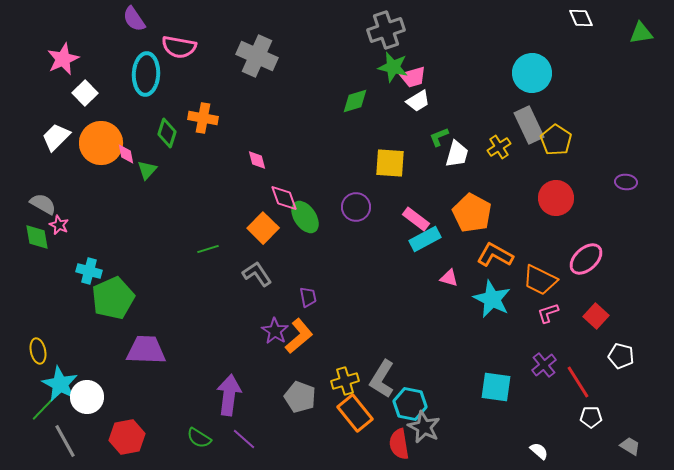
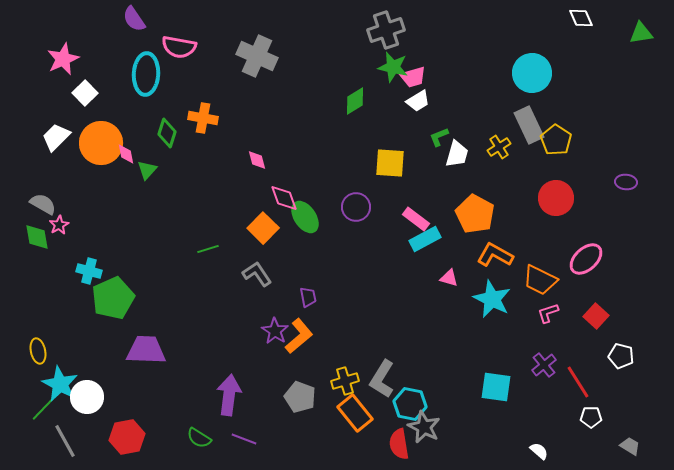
green diamond at (355, 101): rotated 16 degrees counterclockwise
orange pentagon at (472, 213): moved 3 px right, 1 px down
pink star at (59, 225): rotated 18 degrees clockwise
purple line at (244, 439): rotated 20 degrees counterclockwise
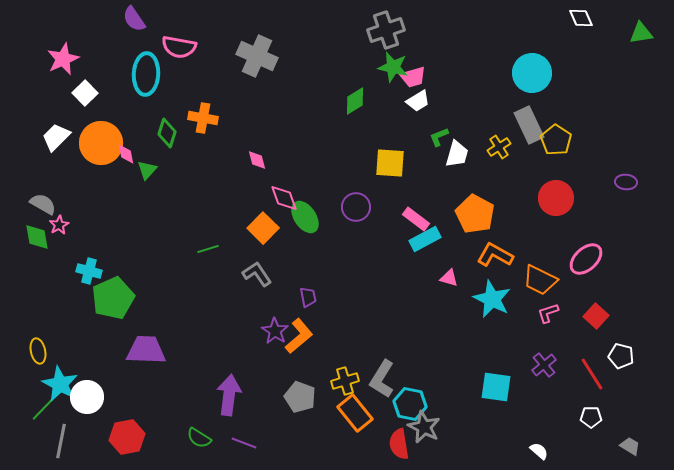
red line at (578, 382): moved 14 px right, 8 px up
purple line at (244, 439): moved 4 px down
gray line at (65, 441): moved 4 px left; rotated 40 degrees clockwise
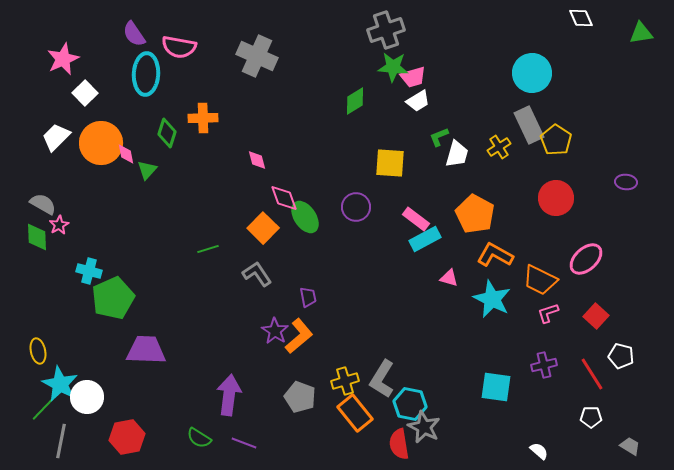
purple semicircle at (134, 19): moved 15 px down
green star at (393, 67): rotated 8 degrees counterclockwise
orange cross at (203, 118): rotated 12 degrees counterclockwise
green diamond at (37, 237): rotated 8 degrees clockwise
purple cross at (544, 365): rotated 25 degrees clockwise
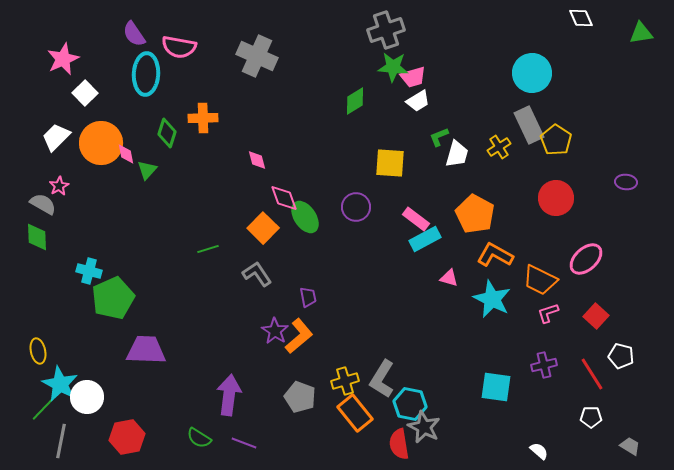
pink star at (59, 225): moved 39 px up
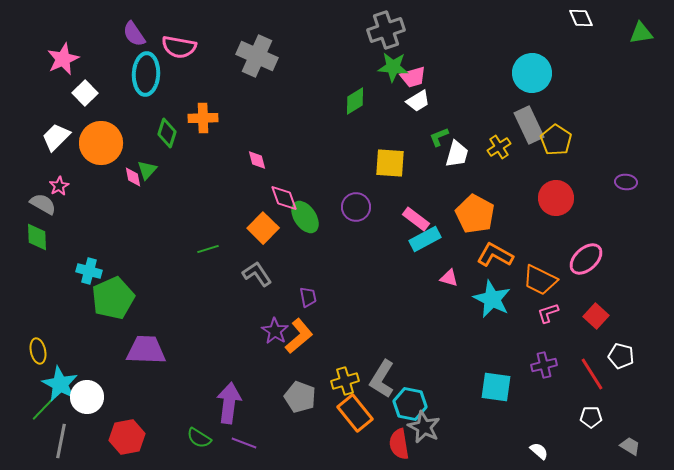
pink diamond at (126, 154): moved 7 px right, 23 px down
purple arrow at (229, 395): moved 8 px down
